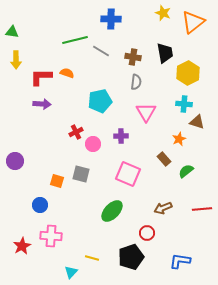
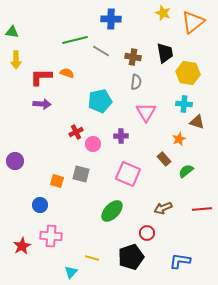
yellow hexagon: rotated 25 degrees counterclockwise
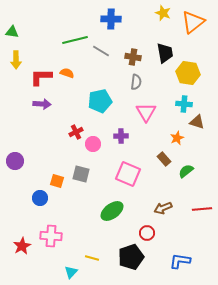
orange star: moved 2 px left, 1 px up
blue circle: moved 7 px up
green ellipse: rotated 10 degrees clockwise
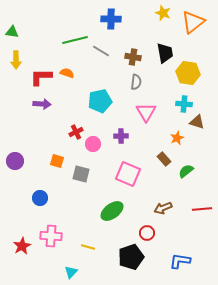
orange square: moved 20 px up
yellow line: moved 4 px left, 11 px up
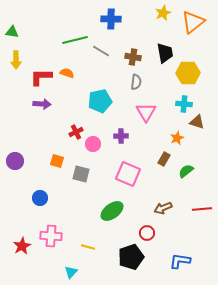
yellow star: rotated 28 degrees clockwise
yellow hexagon: rotated 10 degrees counterclockwise
brown rectangle: rotated 72 degrees clockwise
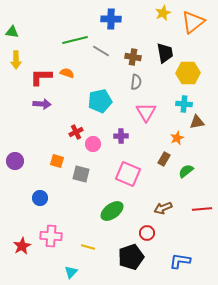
brown triangle: rotated 28 degrees counterclockwise
